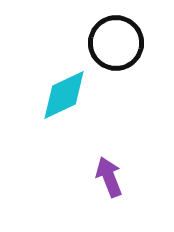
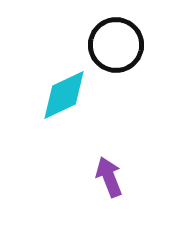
black circle: moved 2 px down
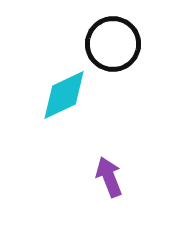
black circle: moved 3 px left, 1 px up
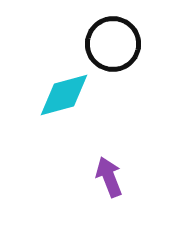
cyan diamond: rotated 10 degrees clockwise
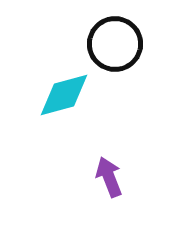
black circle: moved 2 px right
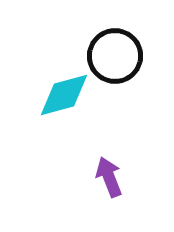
black circle: moved 12 px down
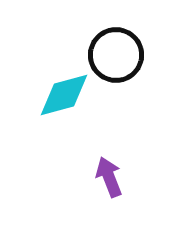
black circle: moved 1 px right, 1 px up
